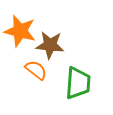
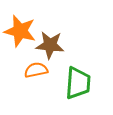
orange semicircle: rotated 50 degrees counterclockwise
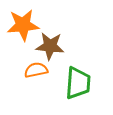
orange star: moved 3 px right, 6 px up; rotated 20 degrees counterclockwise
brown star: moved 1 px down
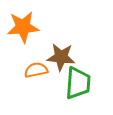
orange star: moved 2 px down
brown star: moved 11 px right, 11 px down
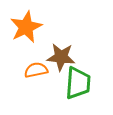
orange star: moved 3 px right; rotated 20 degrees counterclockwise
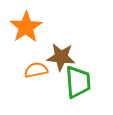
orange star: rotated 8 degrees counterclockwise
green trapezoid: moved 1 px up; rotated 8 degrees counterclockwise
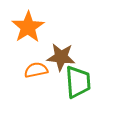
orange star: moved 2 px right
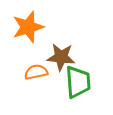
orange star: rotated 16 degrees clockwise
orange semicircle: moved 2 px down
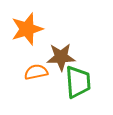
orange star: moved 1 px left, 2 px down
brown star: rotated 8 degrees counterclockwise
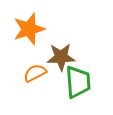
orange star: moved 2 px right
orange semicircle: moved 1 px left, 1 px down; rotated 15 degrees counterclockwise
